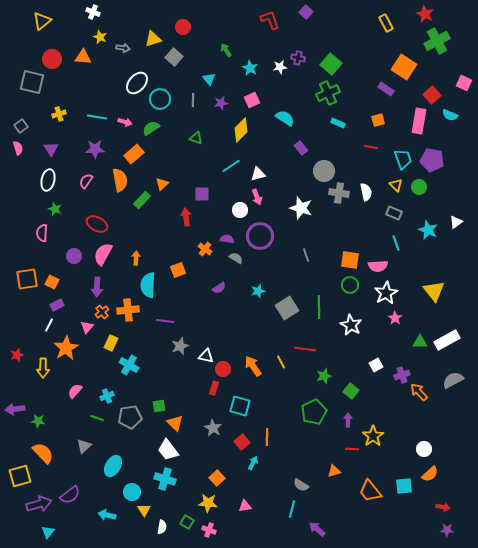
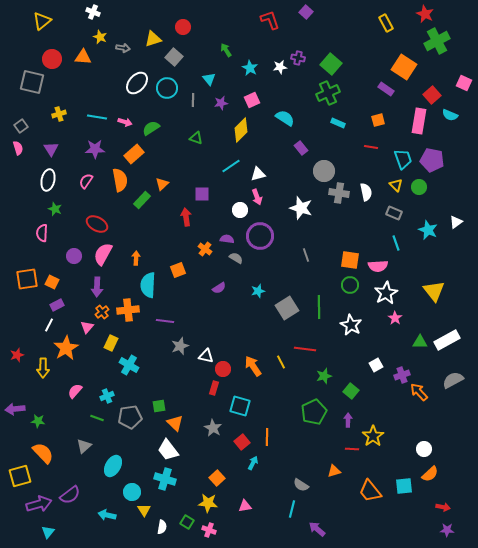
cyan circle at (160, 99): moved 7 px right, 11 px up
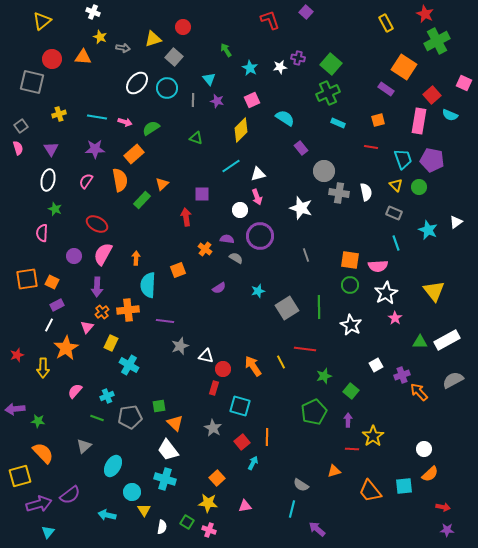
purple star at (221, 103): moved 4 px left, 2 px up; rotated 24 degrees clockwise
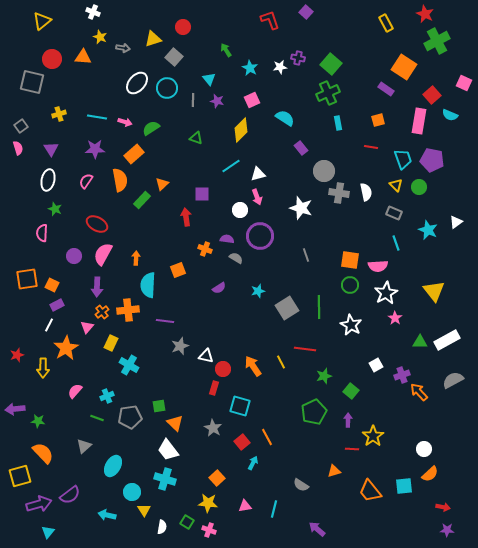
cyan rectangle at (338, 123): rotated 56 degrees clockwise
orange cross at (205, 249): rotated 16 degrees counterclockwise
orange square at (52, 282): moved 3 px down
orange line at (267, 437): rotated 30 degrees counterclockwise
cyan line at (292, 509): moved 18 px left
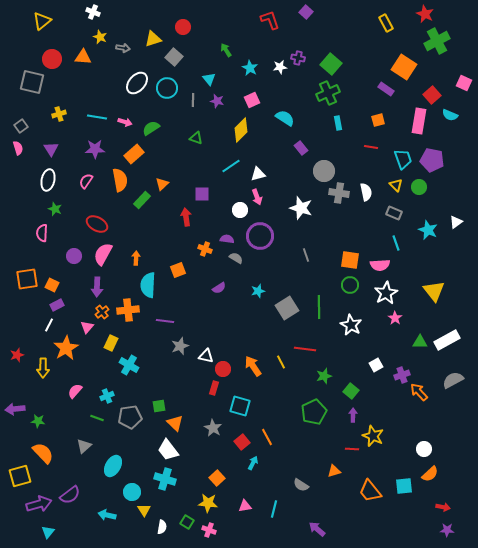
pink semicircle at (378, 266): moved 2 px right, 1 px up
purple arrow at (348, 420): moved 5 px right, 5 px up
yellow star at (373, 436): rotated 15 degrees counterclockwise
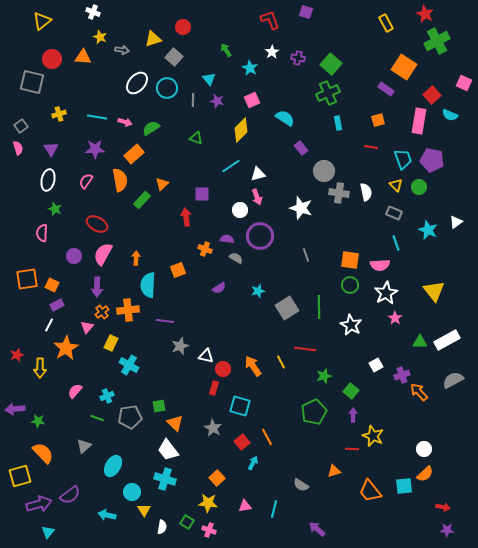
purple square at (306, 12): rotated 24 degrees counterclockwise
gray arrow at (123, 48): moved 1 px left, 2 px down
white star at (280, 67): moved 8 px left, 15 px up; rotated 24 degrees counterclockwise
yellow arrow at (43, 368): moved 3 px left
orange semicircle at (430, 474): moved 5 px left
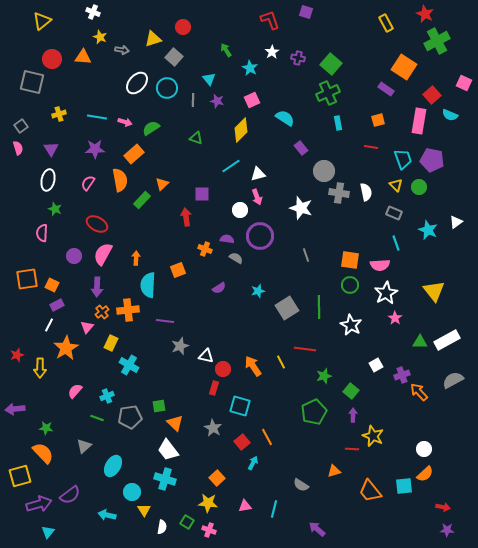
pink semicircle at (86, 181): moved 2 px right, 2 px down
green star at (38, 421): moved 8 px right, 7 px down
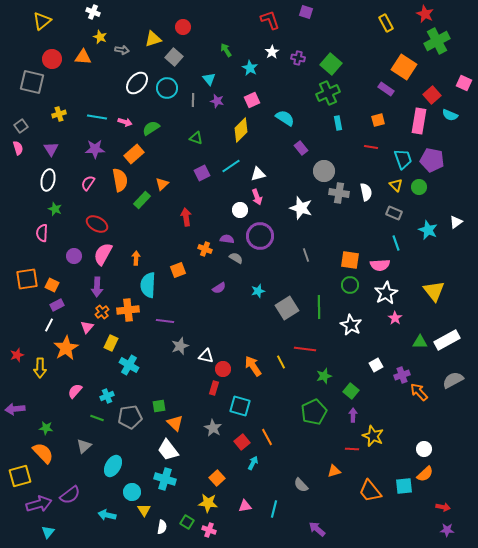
purple square at (202, 194): moved 21 px up; rotated 28 degrees counterclockwise
gray semicircle at (301, 485): rotated 14 degrees clockwise
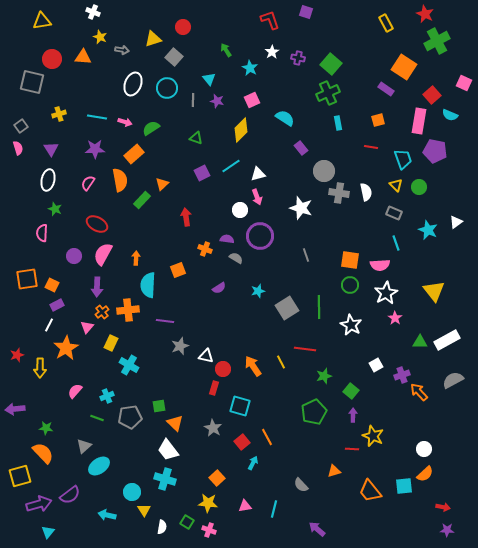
yellow triangle at (42, 21): rotated 30 degrees clockwise
white ellipse at (137, 83): moved 4 px left, 1 px down; rotated 20 degrees counterclockwise
purple pentagon at (432, 160): moved 3 px right, 9 px up
cyan ellipse at (113, 466): moved 14 px left; rotated 25 degrees clockwise
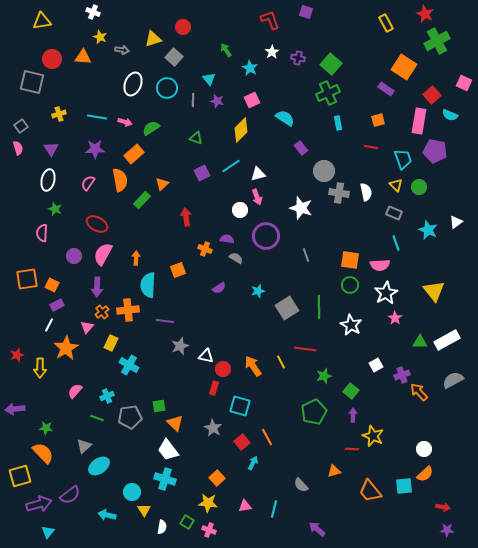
purple circle at (260, 236): moved 6 px right
